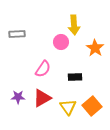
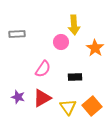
purple star: rotated 16 degrees clockwise
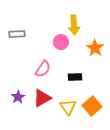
purple star: rotated 24 degrees clockwise
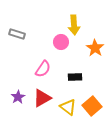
gray rectangle: rotated 21 degrees clockwise
yellow triangle: rotated 18 degrees counterclockwise
